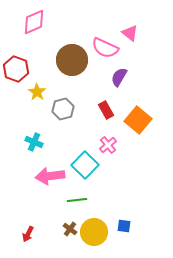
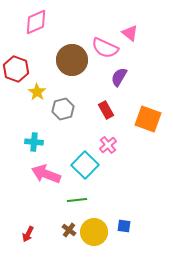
pink diamond: moved 2 px right
orange square: moved 10 px right, 1 px up; rotated 20 degrees counterclockwise
cyan cross: rotated 18 degrees counterclockwise
pink arrow: moved 4 px left, 2 px up; rotated 28 degrees clockwise
brown cross: moved 1 px left, 1 px down
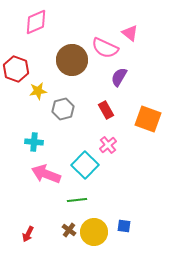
yellow star: moved 1 px right, 1 px up; rotated 30 degrees clockwise
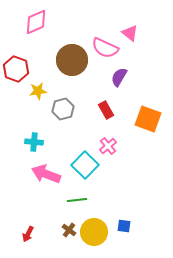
pink cross: moved 1 px down
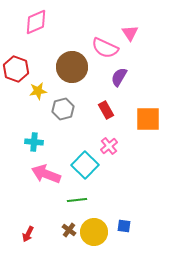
pink triangle: rotated 18 degrees clockwise
brown circle: moved 7 px down
orange square: rotated 20 degrees counterclockwise
pink cross: moved 1 px right
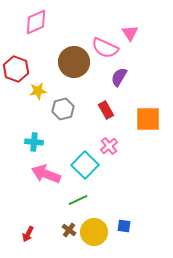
brown circle: moved 2 px right, 5 px up
green line: moved 1 px right; rotated 18 degrees counterclockwise
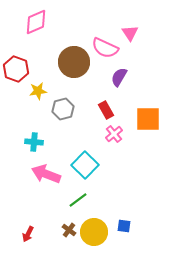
pink cross: moved 5 px right, 12 px up
green line: rotated 12 degrees counterclockwise
